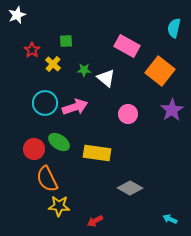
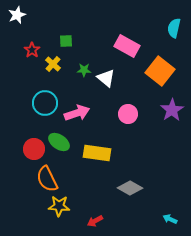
pink arrow: moved 2 px right, 6 px down
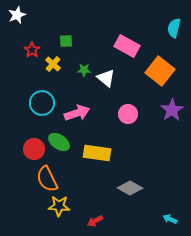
cyan circle: moved 3 px left
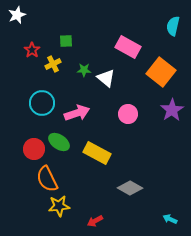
cyan semicircle: moved 1 px left, 2 px up
pink rectangle: moved 1 px right, 1 px down
yellow cross: rotated 21 degrees clockwise
orange square: moved 1 px right, 1 px down
yellow rectangle: rotated 20 degrees clockwise
yellow star: rotated 10 degrees counterclockwise
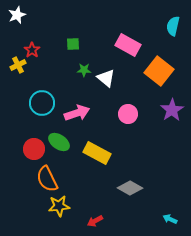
green square: moved 7 px right, 3 px down
pink rectangle: moved 2 px up
yellow cross: moved 35 px left, 1 px down
orange square: moved 2 px left, 1 px up
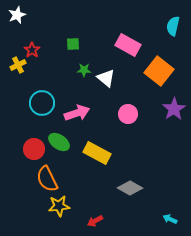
purple star: moved 2 px right, 1 px up
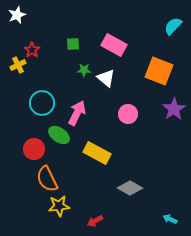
cyan semicircle: rotated 30 degrees clockwise
pink rectangle: moved 14 px left
orange square: rotated 16 degrees counterclockwise
pink arrow: rotated 45 degrees counterclockwise
green ellipse: moved 7 px up
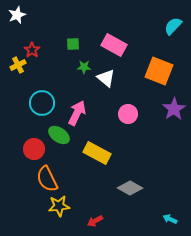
green star: moved 3 px up
